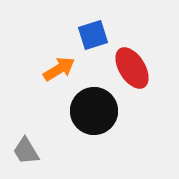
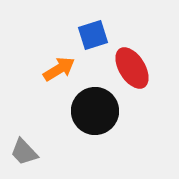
black circle: moved 1 px right
gray trapezoid: moved 2 px left, 1 px down; rotated 12 degrees counterclockwise
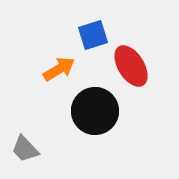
red ellipse: moved 1 px left, 2 px up
gray trapezoid: moved 1 px right, 3 px up
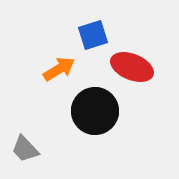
red ellipse: moved 1 px right, 1 px down; rotated 36 degrees counterclockwise
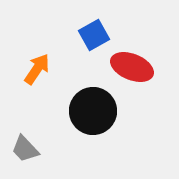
blue square: moved 1 px right; rotated 12 degrees counterclockwise
orange arrow: moved 22 px left; rotated 24 degrees counterclockwise
black circle: moved 2 px left
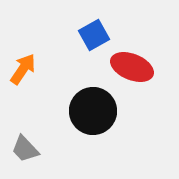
orange arrow: moved 14 px left
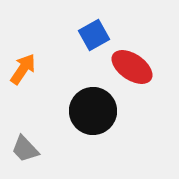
red ellipse: rotated 12 degrees clockwise
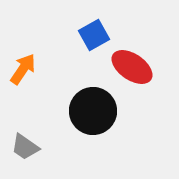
gray trapezoid: moved 2 px up; rotated 12 degrees counterclockwise
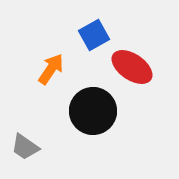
orange arrow: moved 28 px right
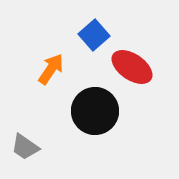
blue square: rotated 12 degrees counterclockwise
black circle: moved 2 px right
